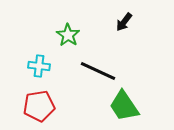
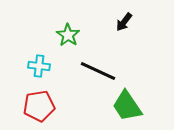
green trapezoid: moved 3 px right
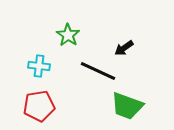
black arrow: moved 26 px down; rotated 18 degrees clockwise
green trapezoid: rotated 36 degrees counterclockwise
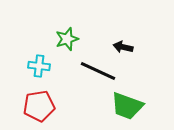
green star: moved 1 px left, 4 px down; rotated 20 degrees clockwise
black arrow: moved 1 px left, 1 px up; rotated 48 degrees clockwise
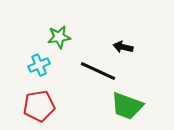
green star: moved 8 px left, 2 px up; rotated 10 degrees clockwise
cyan cross: moved 1 px up; rotated 30 degrees counterclockwise
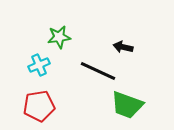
green trapezoid: moved 1 px up
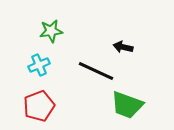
green star: moved 8 px left, 6 px up
black line: moved 2 px left
red pentagon: rotated 12 degrees counterclockwise
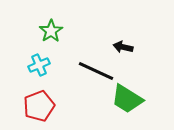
green star: rotated 25 degrees counterclockwise
green trapezoid: moved 6 px up; rotated 12 degrees clockwise
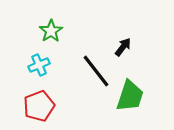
black arrow: rotated 114 degrees clockwise
black line: rotated 27 degrees clockwise
green trapezoid: moved 3 px right, 3 px up; rotated 104 degrees counterclockwise
